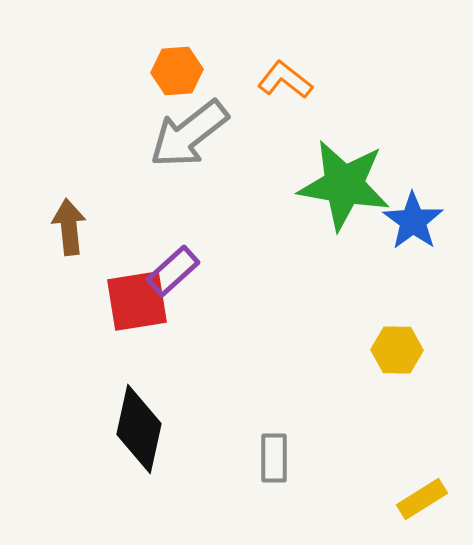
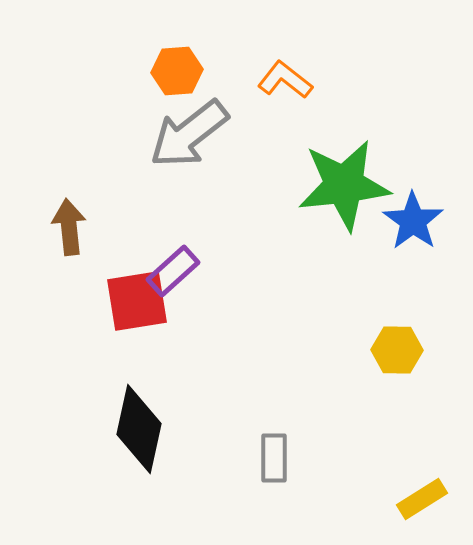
green star: rotated 16 degrees counterclockwise
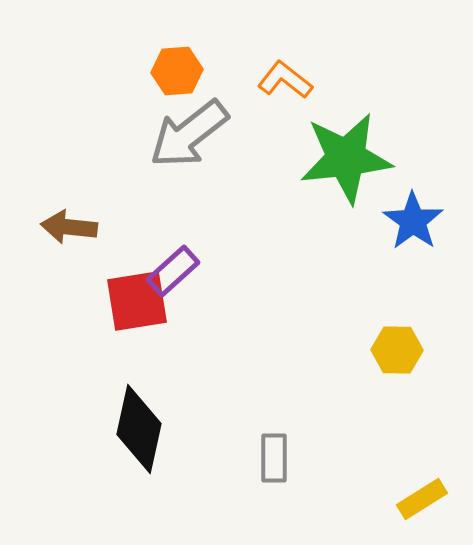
green star: moved 2 px right, 27 px up
brown arrow: rotated 78 degrees counterclockwise
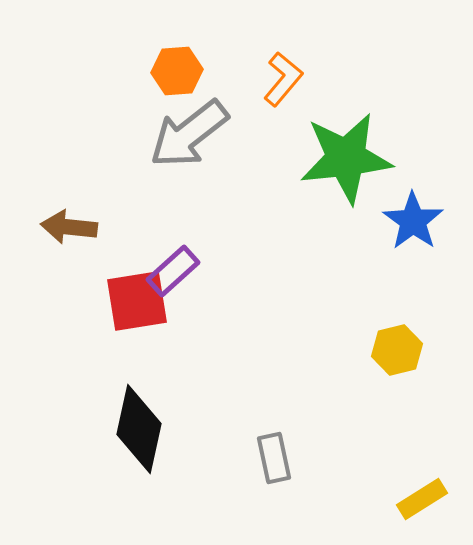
orange L-shape: moved 2 px left, 1 px up; rotated 92 degrees clockwise
yellow hexagon: rotated 15 degrees counterclockwise
gray rectangle: rotated 12 degrees counterclockwise
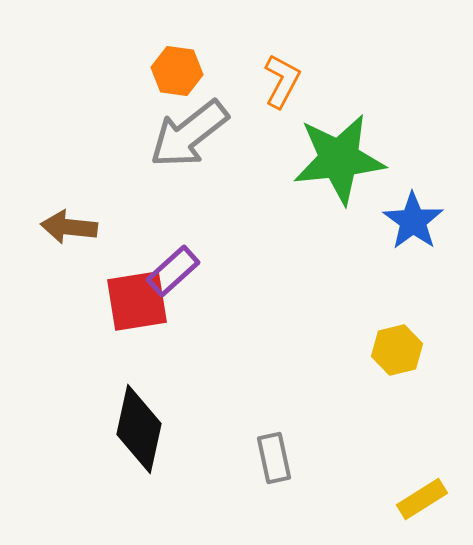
orange hexagon: rotated 12 degrees clockwise
orange L-shape: moved 1 px left, 2 px down; rotated 12 degrees counterclockwise
green star: moved 7 px left, 1 px down
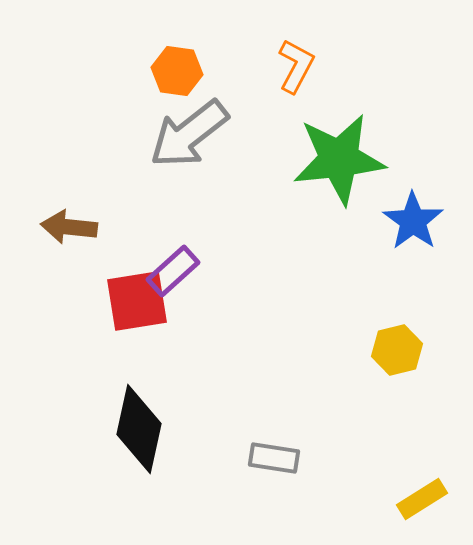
orange L-shape: moved 14 px right, 15 px up
gray rectangle: rotated 69 degrees counterclockwise
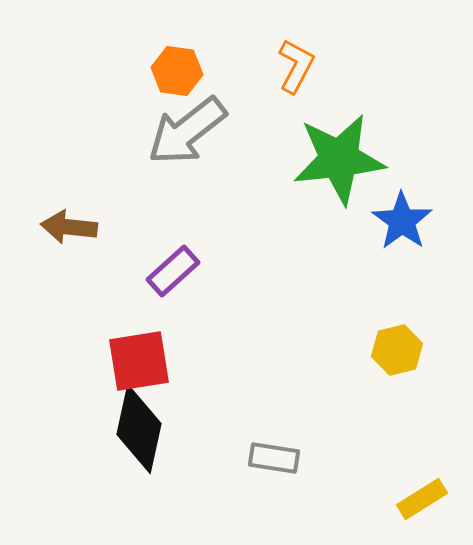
gray arrow: moved 2 px left, 3 px up
blue star: moved 11 px left
red square: moved 2 px right, 60 px down
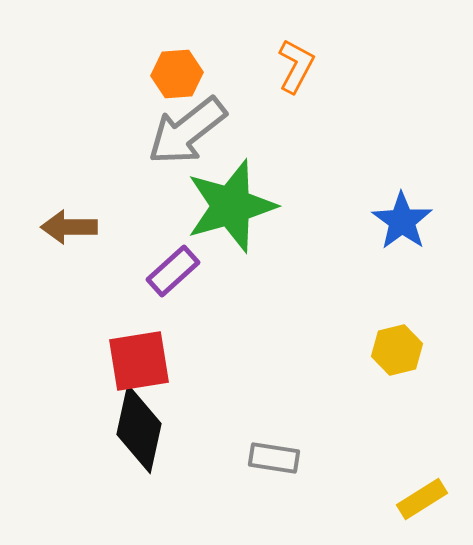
orange hexagon: moved 3 px down; rotated 12 degrees counterclockwise
green star: moved 108 px left, 47 px down; rotated 10 degrees counterclockwise
brown arrow: rotated 6 degrees counterclockwise
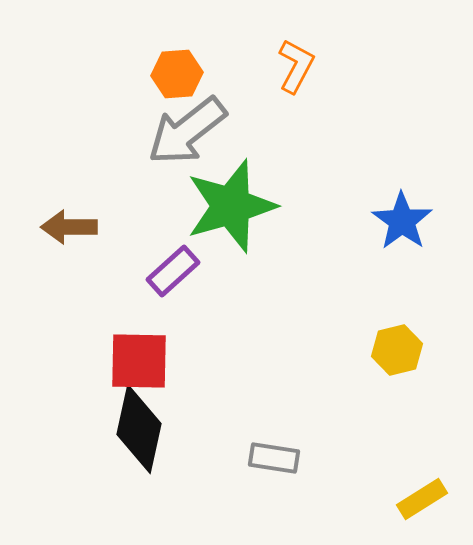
red square: rotated 10 degrees clockwise
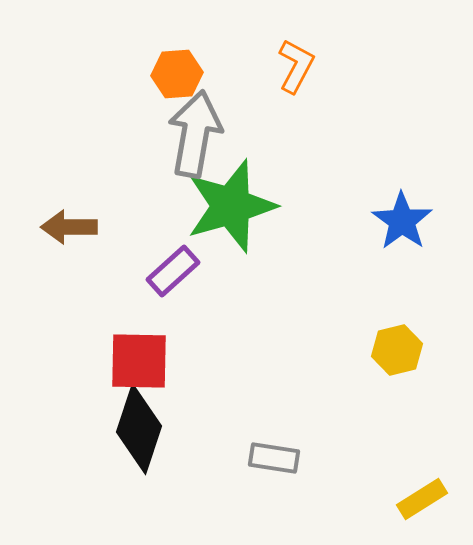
gray arrow: moved 8 px right, 3 px down; rotated 138 degrees clockwise
black diamond: rotated 6 degrees clockwise
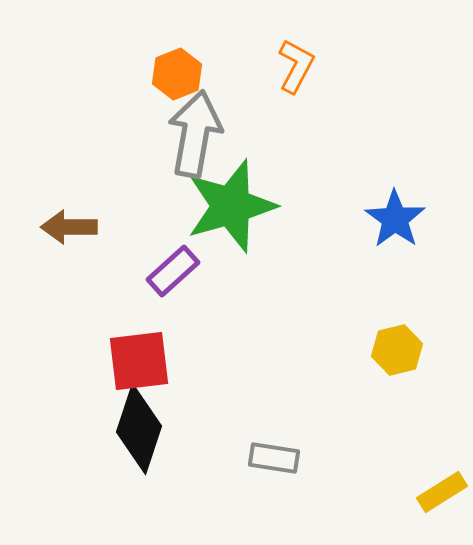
orange hexagon: rotated 18 degrees counterclockwise
blue star: moved 7 px left, 2 px up
red square: rotated 8 degrees counterclockwise
yellow rectangle: moved 20 px right, 7 px up
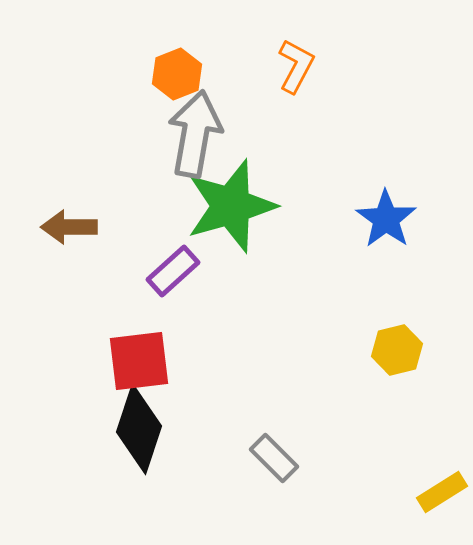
blue star: moved 9 px left
gray rectangle: rotated 36 degrees clockwise
